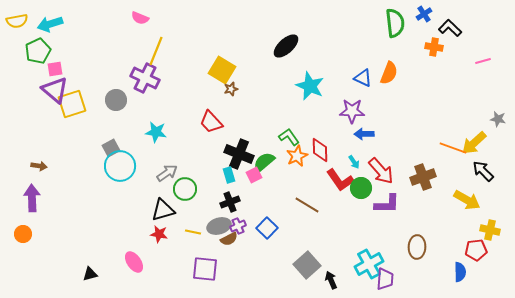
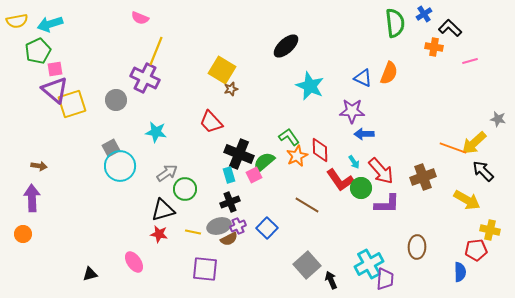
pink line at (483, 61): moved 13 px left
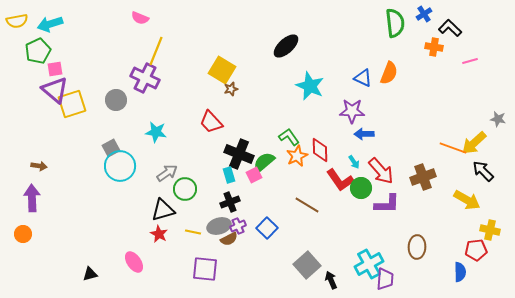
red star at (159, 234): rotated 18 degrees clockwise
